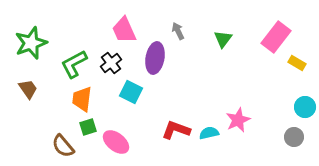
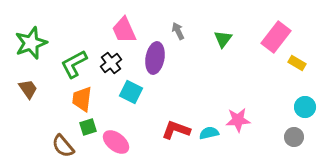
pink star: rotated 20 degrees clockwise
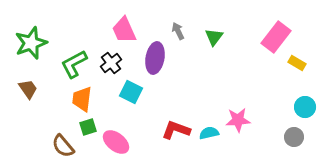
green triangle: moved 9 px left, 2 px up
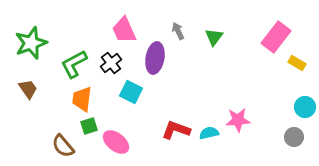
green square: moved 1 px right, 1 px up
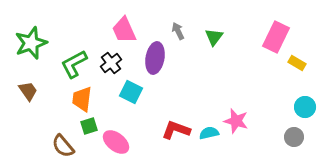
pink rectangle: rotated 12 degrees counterclockwise
brown trapezoid: moved 2 px down
pink star: moved 2 px left, 1 px down; rotated 20 degrees clockwise
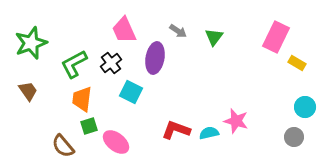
gray arrow: rotated 150 degrees clockwise
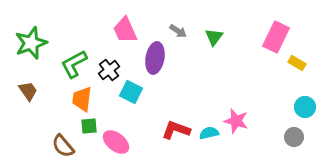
pink trapezoid: moved 1 px right
black cross: moved 2 px left, 7 px down
green square: rotated 12 degrees clockwise
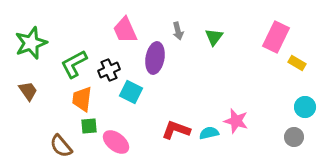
gray arrow: rotated 42 degrees clockwise
black cross: rotated 15 degrees clockwise
brown semicircle: moved 2 px left
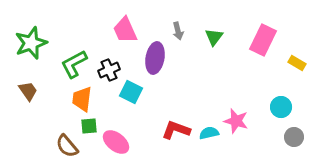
pink rectangle: moved 13 px left, 3 px down
cyan circle: moved 24 px left
brown semicircle: moved 6 px right
